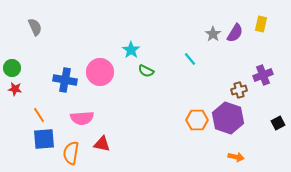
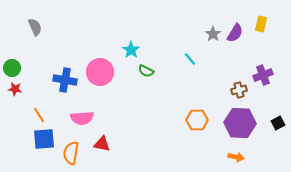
purple hexagon: moved 12 px right, 5 px down; rotated 16 degrees counterclockwise
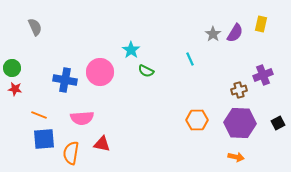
cyan line: rotated 16 degrees clockwise
orange line: rotated 35 degrees counterclockwise
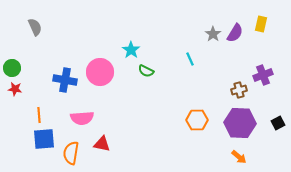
orange line: rotated 63 degrees clockwise
orange arrow: moved 3 px right; rotated 28 degrees clockwise
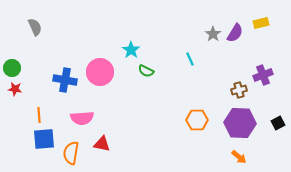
yellow rectangle: moved 1 px up; rotated 63 degrees clockwise
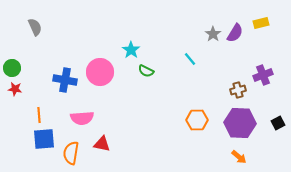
cyan line: rotated 16 degrees counterclockwise
brown cross: moved 1 px left
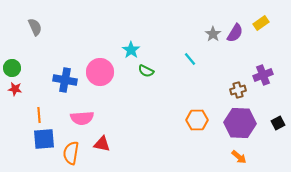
yellow rectangle: rotated 21 degrees counterclockwise
